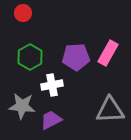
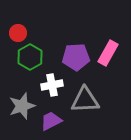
red circle: moved 5 px left, 20 px down
gray star: rotated 24 degrees counterclockwise
gray triangle: moved 25 px left, 10 px up
purple trapezoid: moved 1 px down
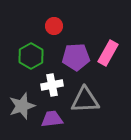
red circle: moved 36 px right, 7 px up
green hexagon: moved 1 px right, 1 px up
purple trapezoid: moved 1 px right, 2 px up; rotated 20 degrees clockwise
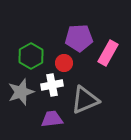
red circle: moved 10 px right, 37 px down
purple pentagon: moved 3 px right, 19 px up
gray triangle: rotated 20 degrees counterclockwise
gray star: moved 1 px left, 14 px up
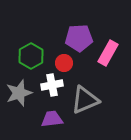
gray star: moved 2 px left, 1 px down
